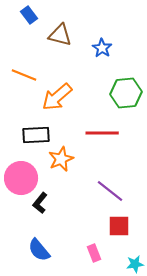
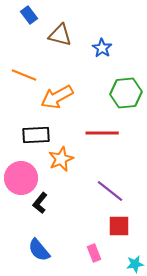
orange arrow: rotated 12 degrees clockwise
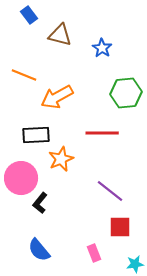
red square: moved 1 px right, 1 px down
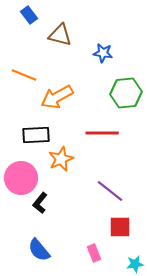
blue star: moved 1 px right, 5 px down; rotated 24 degrees counterclockwise
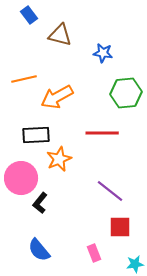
orange line: moved 4 px down; rotated 35 degrees counterclockwise
orange star: moved 2 px left
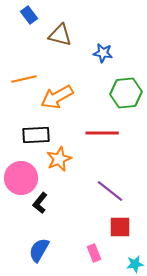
blue semicircle: rotated 70 degrees clockwise
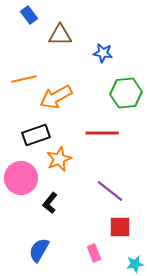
brown triangle: rotated 15 degrees counterclockwise
orange arrow: moved 1 px left
black rectangle: rotated 16 degrees counterclockwise
black L-shape: moved 10 px right
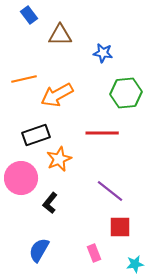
orange arrow: moved 1 px right, 2 px up
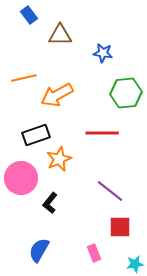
orange line: moved 1 px up
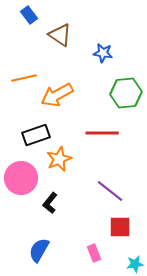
brown triangle: rotated 35 degrees clockwise
